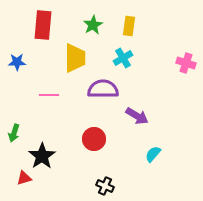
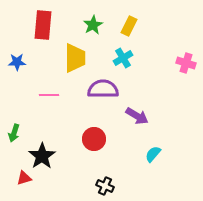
yellow rectangle: rotated 18 degrees clockwise
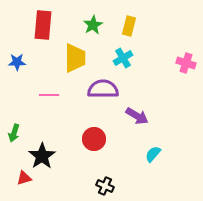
yellow rectangle: rotated 12 degrees counterclockwise
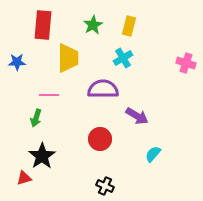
yellow trapezoid: moved 7 px left
green arrow: moved 22 px right, 15 px up
red circle: moved 6 px right
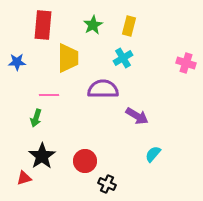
red circle: moved 15 px left, 22 px down
black cross: moved 2 px right, 2 px up
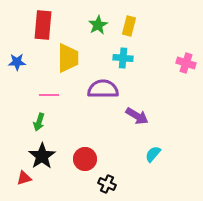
green star: moved 5 px right
cyan cross: rotated 36 degrees clockwise
green arrow: moved 3 px right, 4 px down
red circle: moved 2 px up
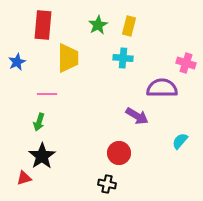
blue star: rotated 24 degrees counterclockwise
purple semicircle: moved 59 px right, 1 px up
pink line: moved 2 px left, 1 px up
cyan semicircle: moved 27 px right, 13 px up
red circle: moved 34 px right, 6 px up
black cross: rotated 12 degrees counterclockwise
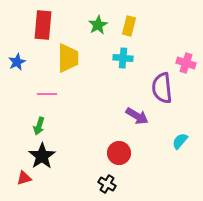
purple semicircle: rotated 96 degrees counterclockwise
green arrow: moved 4 px down
black cross: rotated 18 degrees clockwise
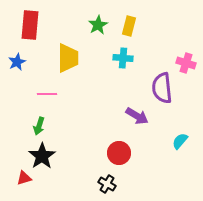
red rectangle: moved 13 px left
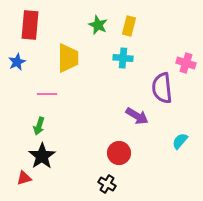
green star: rotated 18 degrees counterclockwise
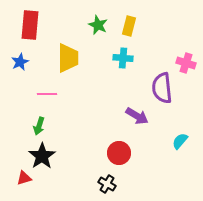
blue star: moved 3 px right
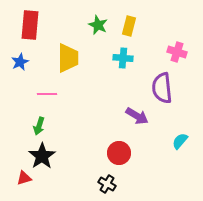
pink cross: moved 9 px left, 11 px up
